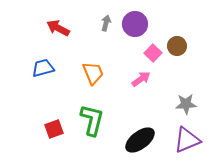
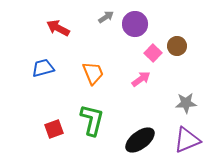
gray arrow: moved 6 px up; rotated 42 degrees clockwise
gray star: moved 1 px up
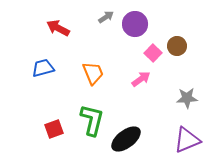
gray star: moved 1 px right, 5 px up
black ellipse: moved 14 px left, 1 px up
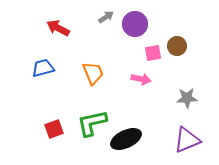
pink square: rotated 36 degrees clockwise
pink arrow: rotated 48 degrees clockwise
green L-shape: moved 3 px down; rotated 116 degrees counterclockwise
black ellipse: rotated 12 degrees clockwise
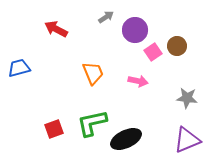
purple circle: moved 6 px down
red arrow: moved 2 px left, 1 px down
pink square: moved 1 px up; rotated 24 degrees counterclockwise
blue trapezoid: moved 24 px left
pink arrow: moved 3 px left, 2 px down
gray star: rotated 10 degrees clockwise
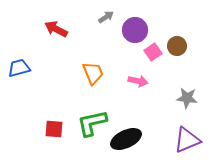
red square: rotated 24 degrees clockwise
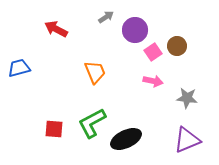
orange trapezoid: moved 2 px right, 1 px up
pink arrow: moved 15 px right
green L-shape: rotated 16 degrees counterclockwise
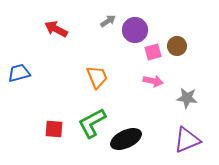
gray arrow: moved 2 px right, 4 px down
pink square: rotated 18 degrees clockwise
blue trapezoid: moved 5 px down
orange trapezoid: moved 2 px right, 5 px down
